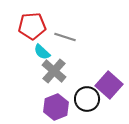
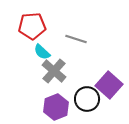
gray line: moved 11 px right, 2 px down
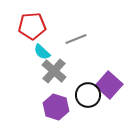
gray line: rotated 40 degrees counterclockwise
black circle: moved 1 px right, 4 px up
purple hexagon: rotated 20 degrees counterclockwise
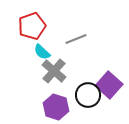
red pentagon: rotated 16 degrees counterclockwise
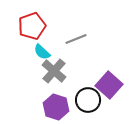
black circle: moved 5 px down
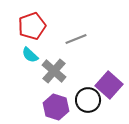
cyan semicircle: moved 12 px left, 3 px down
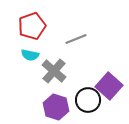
cyan semicircle: rotated 30 degrees counterclockwise
purple square: moved 1 px down
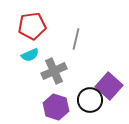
red pentagon: rotated 12 degrees clockwise
gray line: rotated 55 degrees counterclockwise
cyan semicircle: rotated 36 degrees counterclockwise
gray cross: rotated 25 degrees clockwise
black circle: moved 2 px right
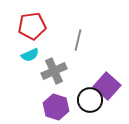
gray line: moved 2 px right, 1 px down
purple square: moved 2 px left
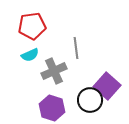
gray line: moved 2 px left, 8 px down; rotated 20 degrees counterclockwise
purple hexagon: moved 4 px left, 1 px down
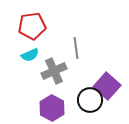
purple hexagon: rotated 10 degrees clockwise
